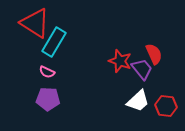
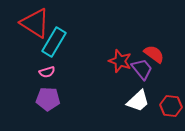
red semicircle: rotated 30 degrees counterclockwise
pink semicircle: rotated 42 degrees counterclockwise
red hexagon: moved 5 px right
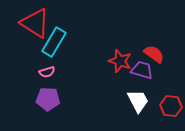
purple trapezoid: moved 1 px down; rotated 35 degrees counterclockwise
white trapezoid: rotated 75 degrees counterclockwise
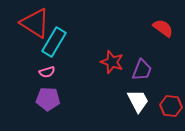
red semicircle: moved 9 px right, 26 px up
red star: moved 8 px left, 1 px down
purple trapezoid: rotated 95 degrees clockwise
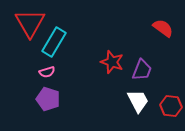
red triangle: moved 5 px left; rotated 28 degrees clockwise
purple pentagon: rotated 15 degrees clockwise
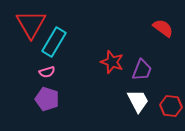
red triangle: moved 1 px right, 1 px down
purple pentagon: moved 1 px left
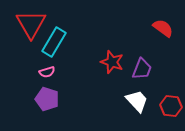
purple trapezoid: moved 1 px up
white trapezoid: moved 1 px left; rotated 15 degrees counterclockwise
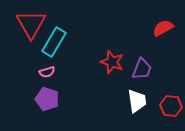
red semicircle: rotated 65 degrees counterclockwise
white trapezoid: rotated 35 degrees clockwise
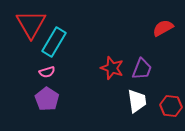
red star: moved 6 px down
purple pentagon: rotated 15 degrees clockwise
